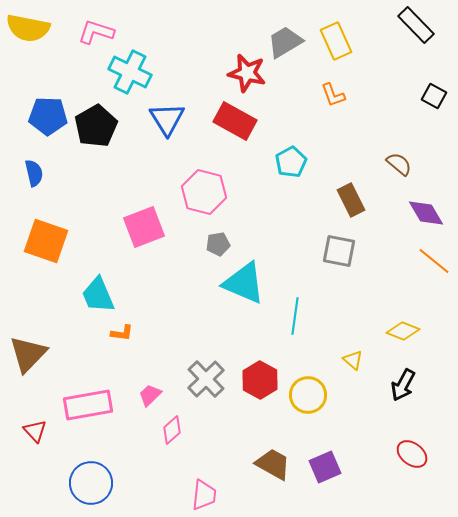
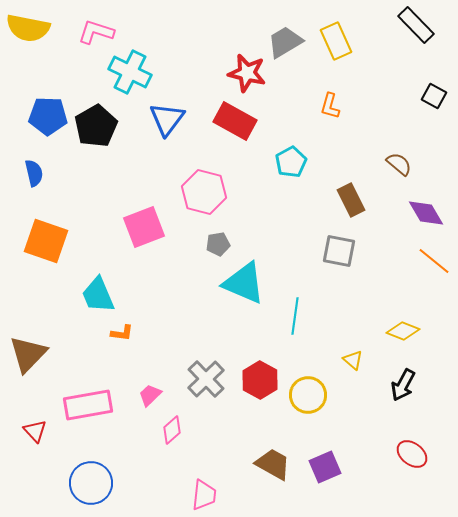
orange L-shape at (333, 95): moved 3 px left, 11 px down; rotated 36 degrees clockwise
blue triangle at (167, 119): rotated 9 degrees clockwise
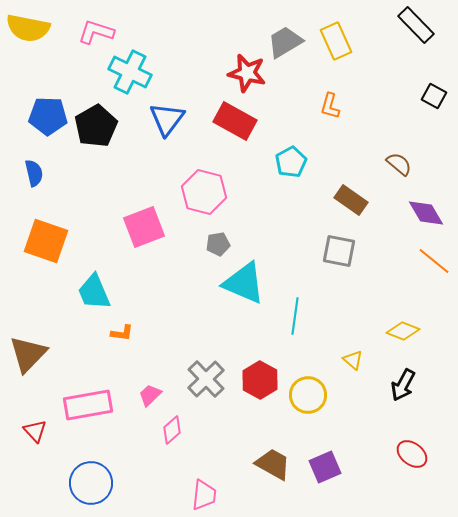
brown rectangle at (351, 200): rotated 28 degrees counterclockwise
cyan trapezoid at (98, 295): moved 4 px left, 3 px up
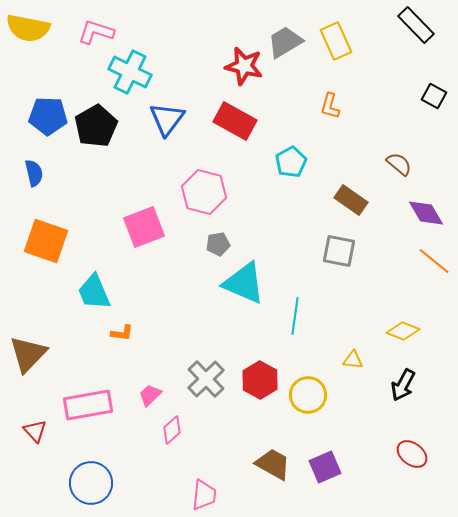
red star at (247, 73): moved 3 px left, 7 px up
yellow triangle at (353, 360): rotated 35 degrees counterclockwise
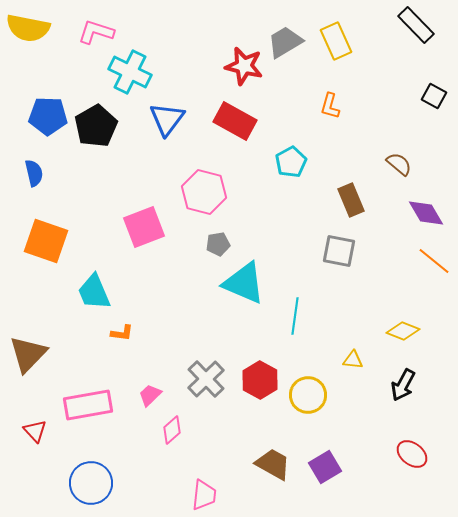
brown rectangle at (351, 200): rotated 32 degrees clockwise
purple square at (325, 467): rotated 8 degrees counterclockwise
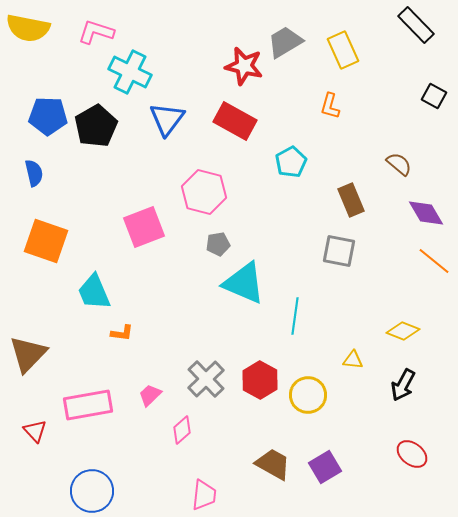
yellow rectangle at (336, 41): moved 7 px right, 9 px down
pink diamond at (172, 430): moved 10 px right
blue circle at (91, 483): moved 1 px right, 8 px down
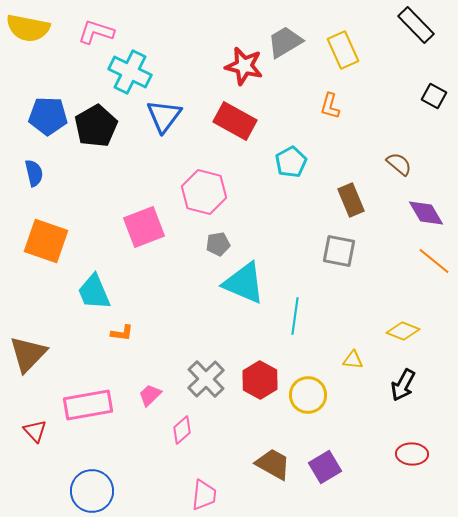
blue triangle at (167, 119): moved 3 px left, 3 px up
red ellipse at (412, 454): rotated 36 degrees counterclockwise
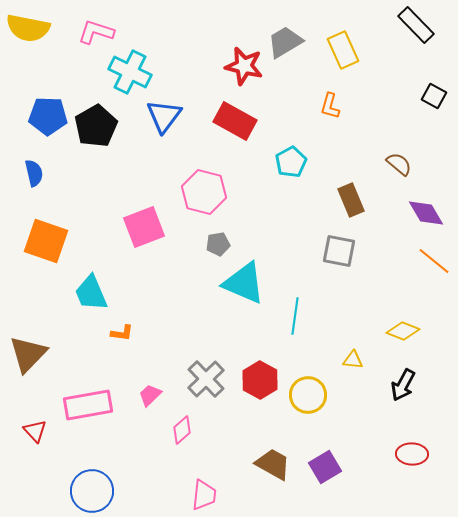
cyan trapezoid at (94, 292): moved 3 px left, 1 px down
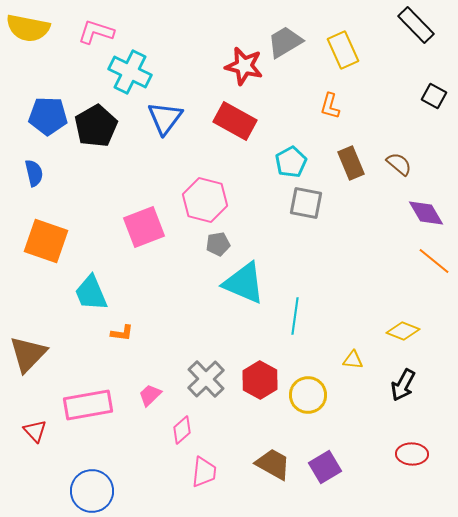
blue triangle at (164, 116): moved 1 px right, 2 px down
pink hexagon at (204, 192): moved 1 px right, 8 px down
brown rectangle at (351, 200): moved 37 px up
gray square at (339, 251): moved 33 px left, 48 px up
pink trapezoid at (204, 495): moved 23 px up
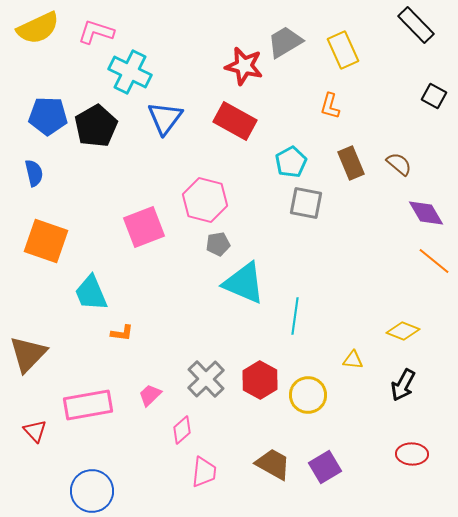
yellow semicircle at (28, 28): moved 10 px right; rotated 36 degrees counterclockwise
